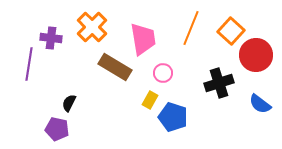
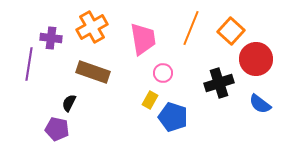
orange cross: rotated 16 degrees clockwise
red circle: moved 4 px down
brown rectangle: moved 22 px left, 5 px down; rotated 12 degrees counterclockwise
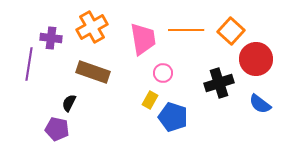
orange line: moved 5 px left, 2 px down; rotated 68 degrees clockwise
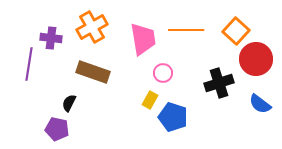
orange square: moved 5 px right
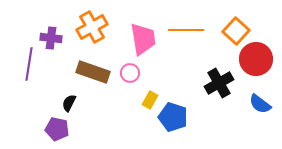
pink circle: moved 33 px left
black cross: rotated 12 degrees counterclockwise
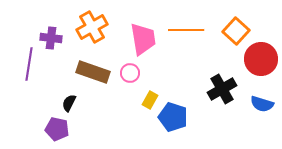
red circle: moved 5 px right
black cross: moved 3 px right, 6 px down
blue semicircle: moved 2 px right; rotated 20 degrees counterclockwise
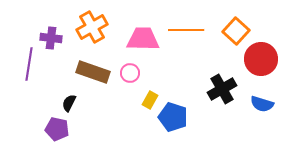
pink trapezoid: rotated 80 degrees counterclockwise
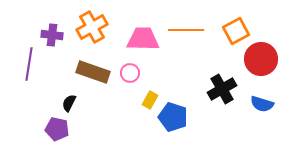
orange square: rotated 20 degrees clockwise
purple cross: moved 1 px right, 3 px up
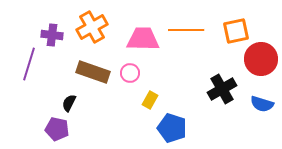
orange square: rotated 16 degrees clockwise
purple line: rotated 8 degrees clockwise
blue pentagon: moved 1 px left, 11 px down
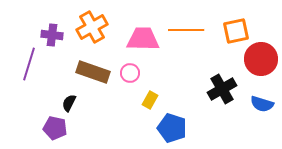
purple pentagon: moved 2 px left, 1 px up
